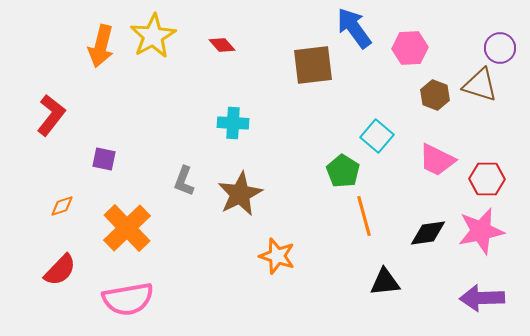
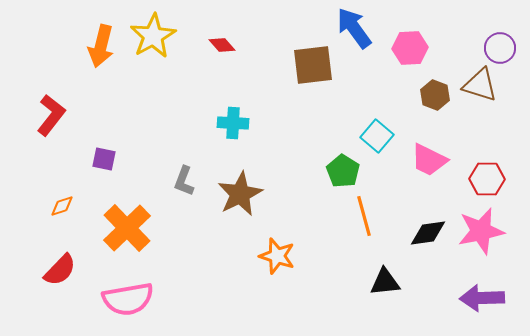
pink trapezoid: moved 8 px left
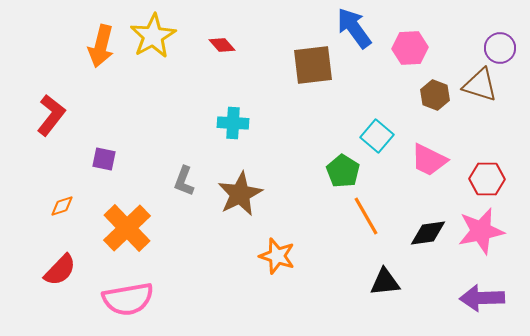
orange line: moved 2 px right; rotated 15 degrees counterclockwise
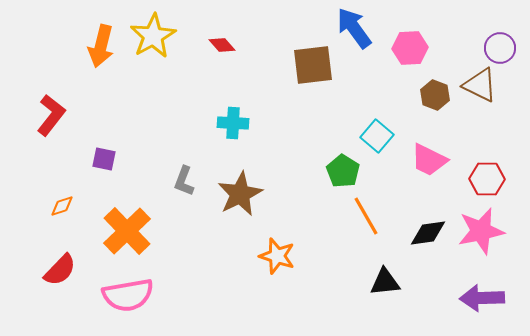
brown triangle: rotated 9 degrees clockwise
orange cross: moved 3 px down
pink semicircle: moved 4 px up
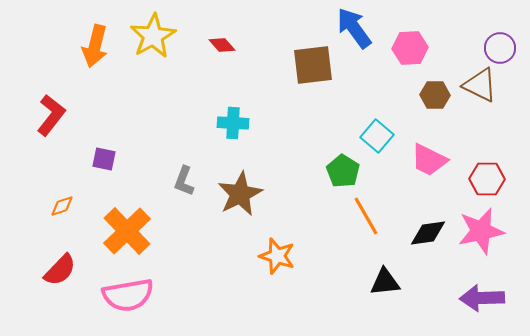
orange arrow: moved 6 px left
brown hexagon: rotated 20 degrees counterclockwise
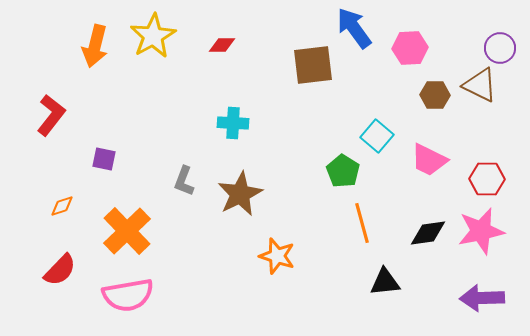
red diamond: rotated 48 degrees counterclockwise
orange line: moved 4 px left, 7 px down; rotated 15 degrees clockwise
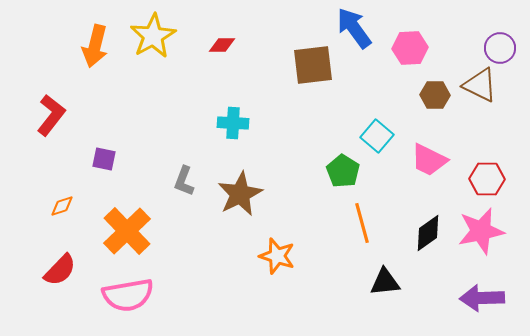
black diamond: rotated 27 degrees counterclockwise
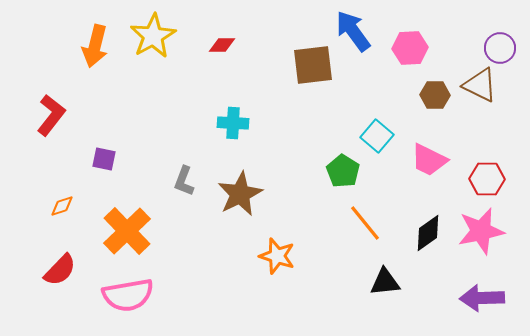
blue arrow: moved 1 px left, 3 px down
orange line: moved 3 px right; rotated 24 degrees counterclockwise
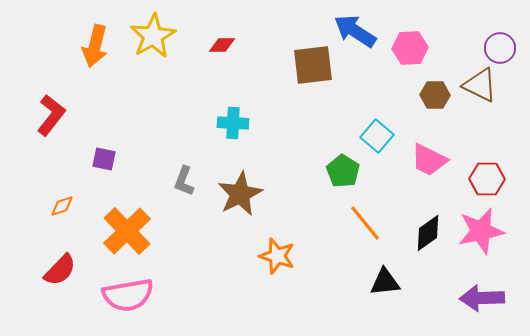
blue arrow: moved 2 px right; rotated 21 degrees counterclockwise
